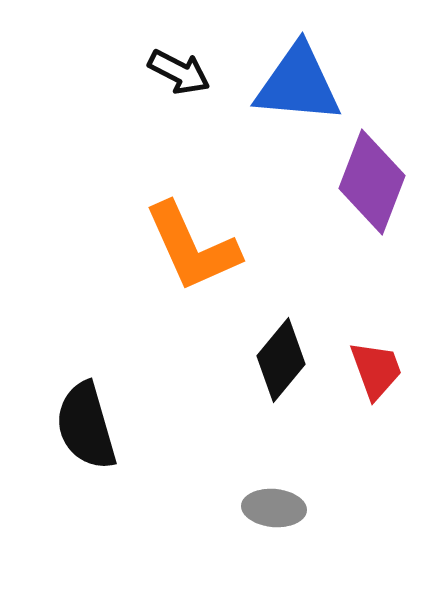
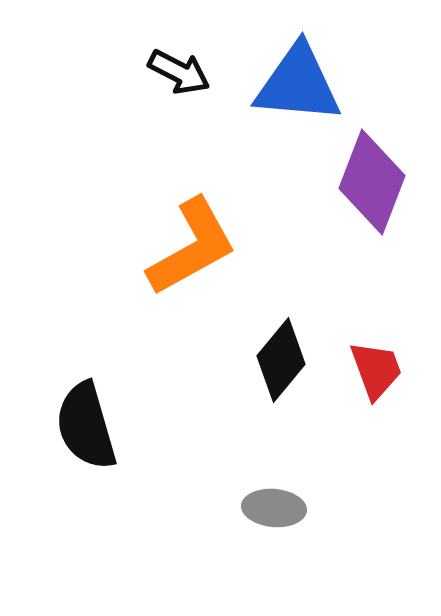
orange L-shape: rotated 95 degrees counterclockwise
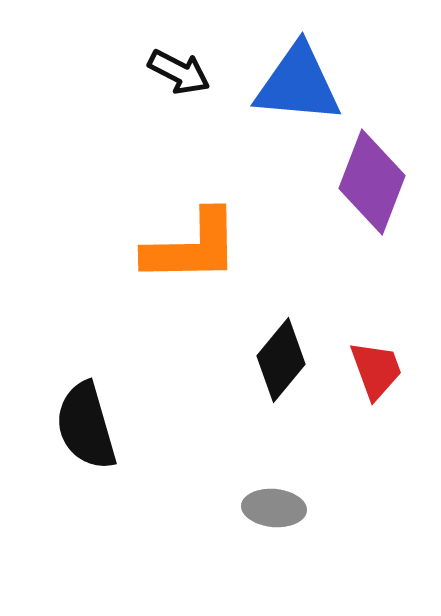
orange L-shape: rotated 28 degrees clockwise
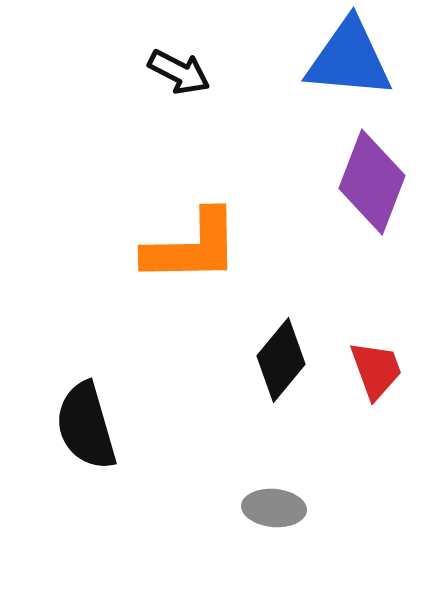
blue triangle: moved 51 px right, 25 px up
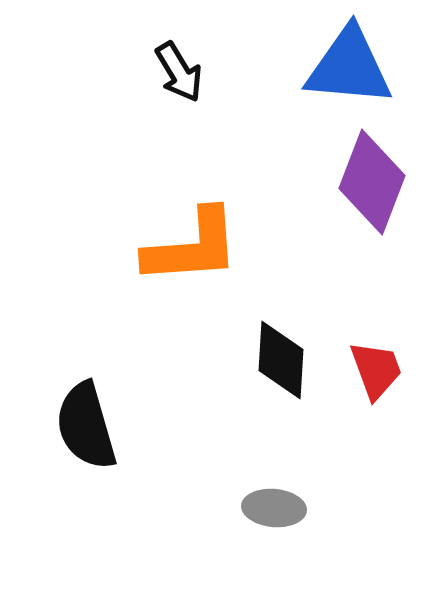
blue triangle: moved 8 px down
black arrow: rotated 32 degrees clockwise
orange L-shape: rotated 3 degrees counterclockwise
black diamond: rotated 36 degrees counterclockwise
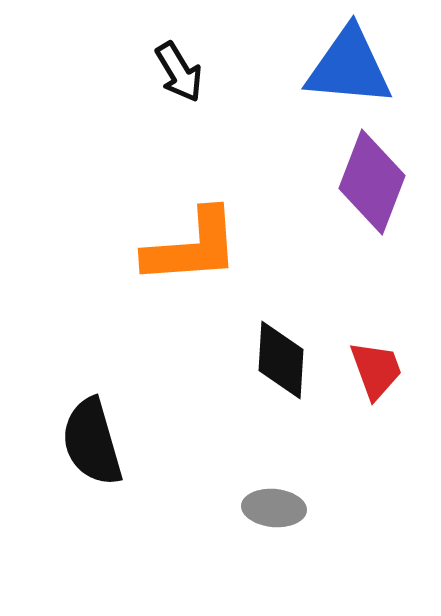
black semicircle: moved 6 px right, 16 px down
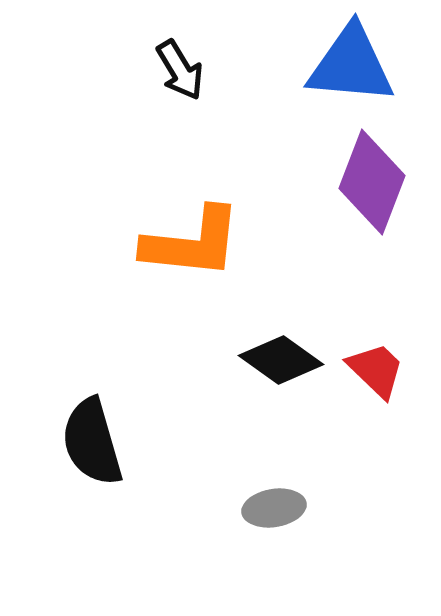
blue triangle: moved 2 px right, 2 px up
black arrow: moved 1 px right, 2 px up
orange L-shape: moved 4 px up; rotated 10 degrees clockwise
black diamond: rotated 58 degrees counterclockwise
red trapezoid: rotated 26 degrees counterclockwise
gray ellipse: rotated 14 degrees counterclockwise
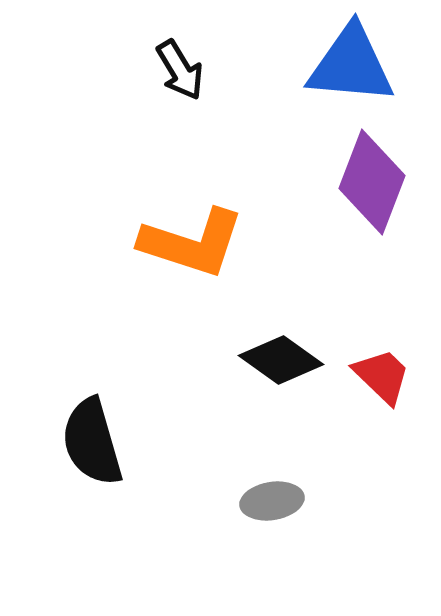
orange L-shape: rotated 12 degrees clockwise
red trapezoid: moved 6 px right, 6 px down
gray ellipse: moved 2 px left, 7 px up
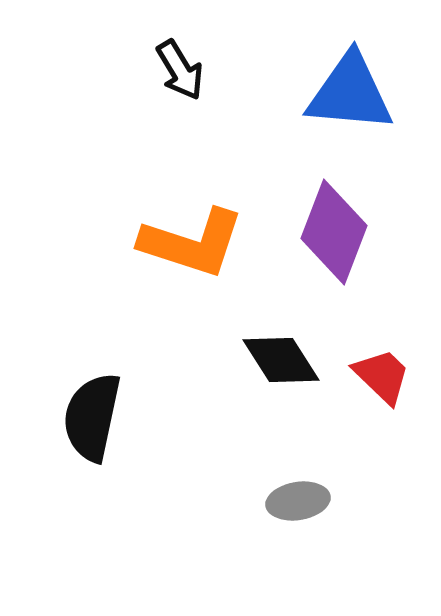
blue triangle: moved 1 px left, 28 px down
purple diamond: moved 38 px left, 50 px down
black diamond: rotated 22 degrees clockwise
black semicircle: moved 25 px up; rotated 28 degrees clockwise
gray ellipse: moved 26 px right
